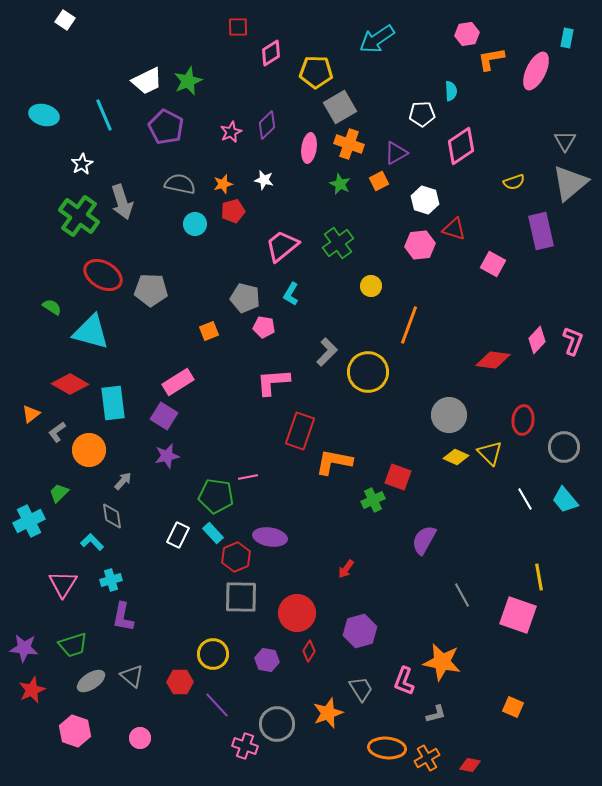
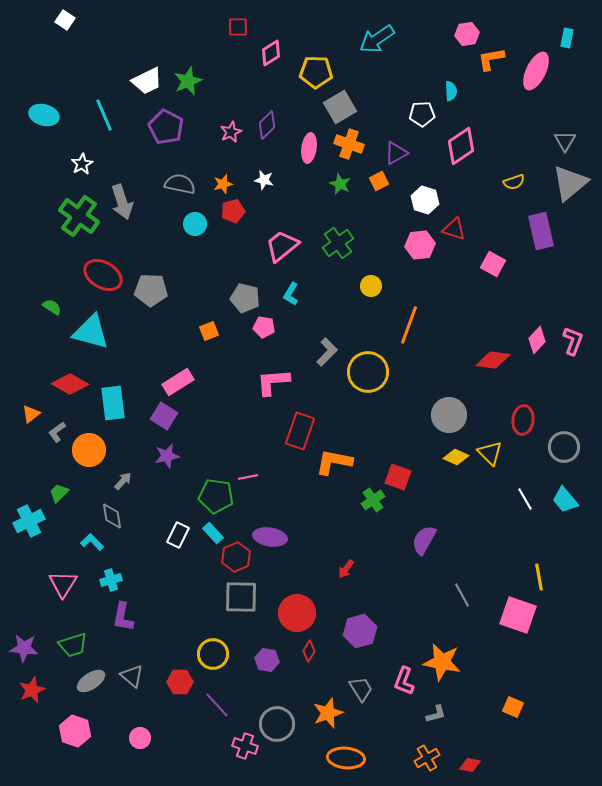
green cross at (373, 500): rotated 10 degrees counterclockwise
orange ellipse at (387, 748): moved 41 px left, 10 px down
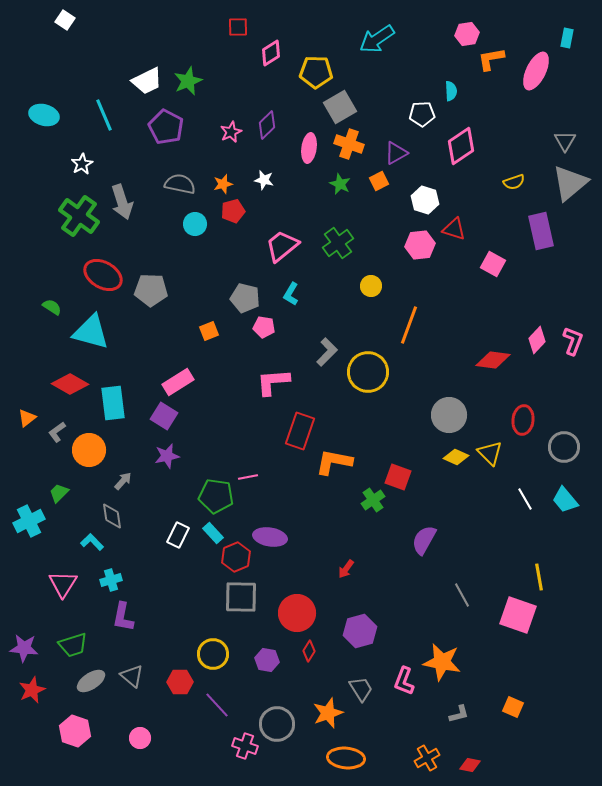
orange triangle at (31, 414): moved 4 px left, 4 px down
gray L-shape at (436, 714): moved 23 px right
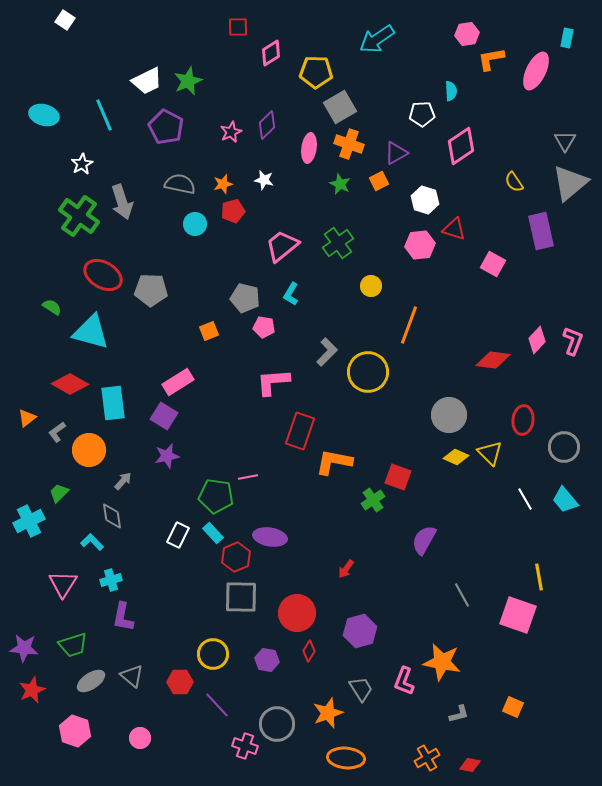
yellow semicircle at (514, 182): rotated 75 degrees clockwise
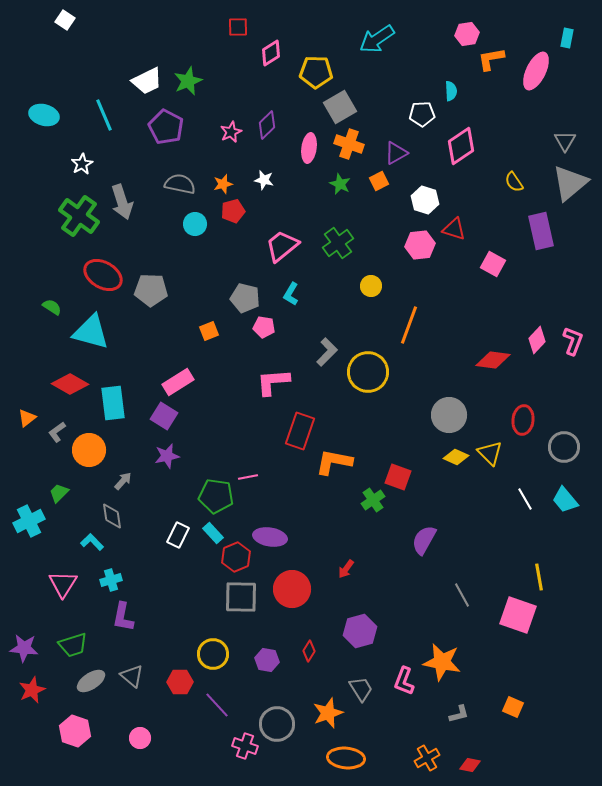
red circle at (297, 613): moved 5 px left, 24 px up
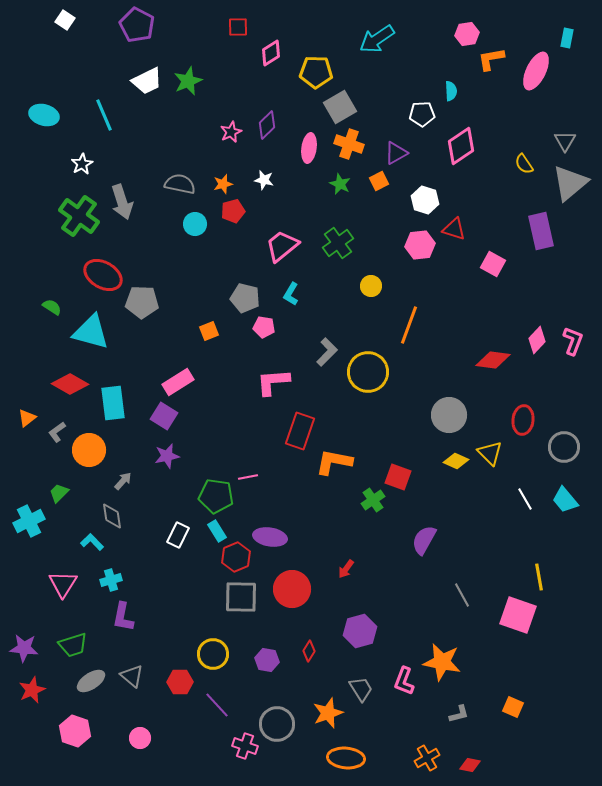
purple pentagon at (166, 127): moved 29 px left, 102 px up
yellow semicircle at (514, 182): moved 10 px right, 18 px up
gray pentagon at (151, 290): moved 9 px left, 12 px down
yellow diamond at (456, 457): moved 4 px down
cyan rectangle at (213, 533): moved 4 px right, 2 px up; rotated 10 degrees clockwise
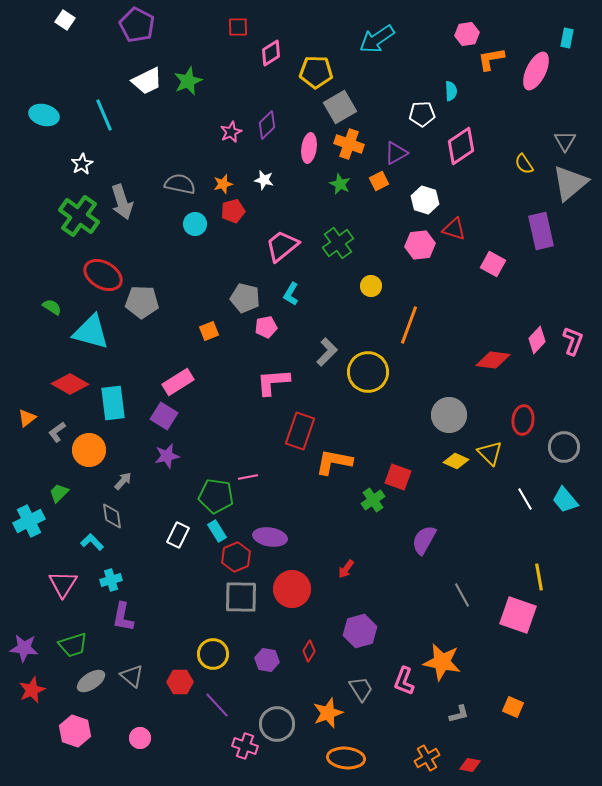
pink pentagon at (264, 327): moved 2 px right; rotated 20 degrees counterclockwise
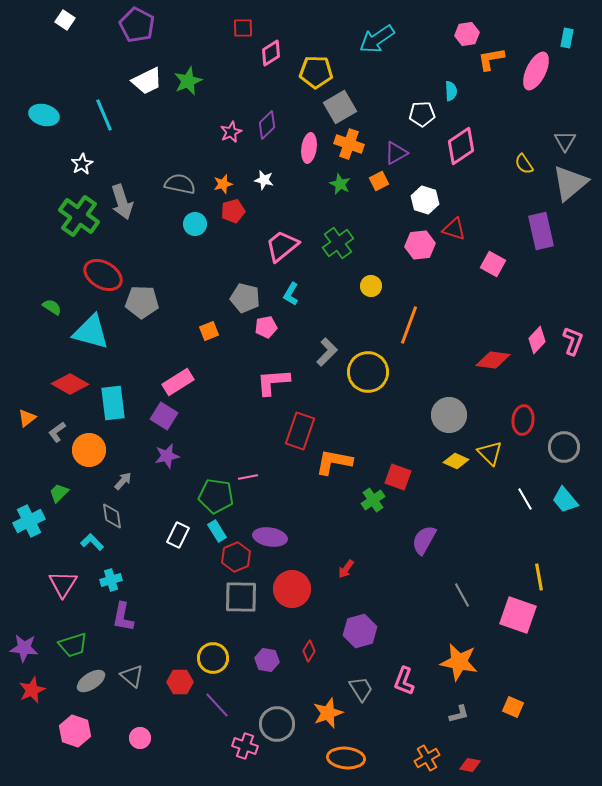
red square at (238, 27): moved 5 px right, 1 px down
yellow circle at (213, 654): moved 4 px down
orange star at (442, 662): moved 17 px right
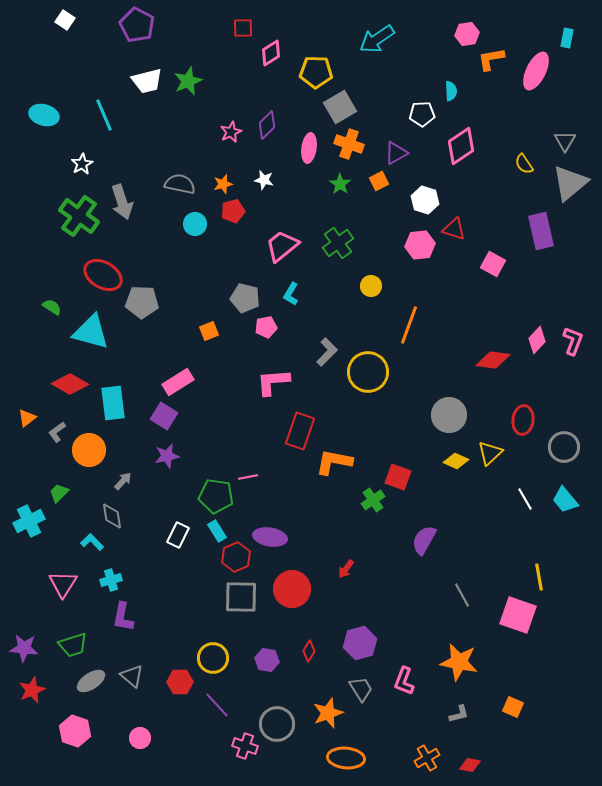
white trapezoid at (147, 81): rotated 12 degrees clockwise
green star at (340, 184): rotated 10 degrees clockwise
yellow triangle at (490, 453): rotated 32 degrees clockwise
purple hexagon at (360, 631): moved 12 px down
